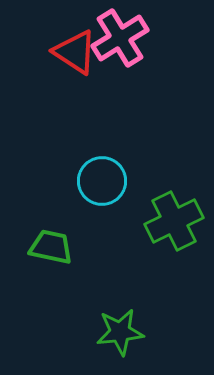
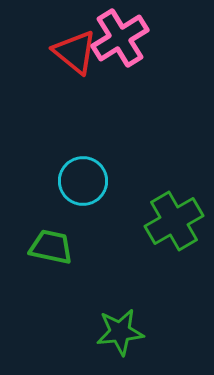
red triangle: rotated 6 degrees clockwise
cyan circle: moved 19 px left
green cross: rotated 4 degrees counterclockwise
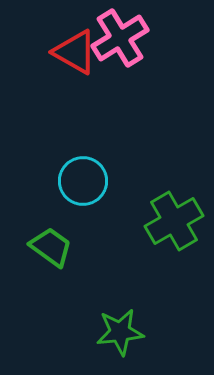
red triangle: rotated 9 degrees counterclockwise
green trapezoid: rotated 24 degrees clockwise
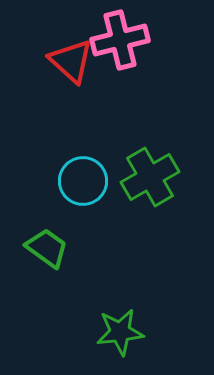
pink cross: moved 2 px down; rotated 18 degrees clockwise
red triangle: moved 4 px left, 9 px down; rotated 12 degrees clockwise
green cross: moved 24 px left, 44 px up
green trapezoid: moved 4 px left, 1 px down
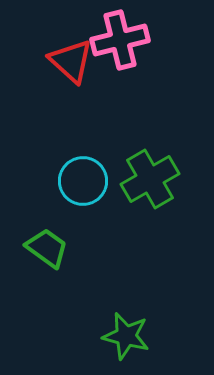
green cross: moved 2 px down
green star: moved 6 px right, 4 px down; rotated 21 degrees clockwise
